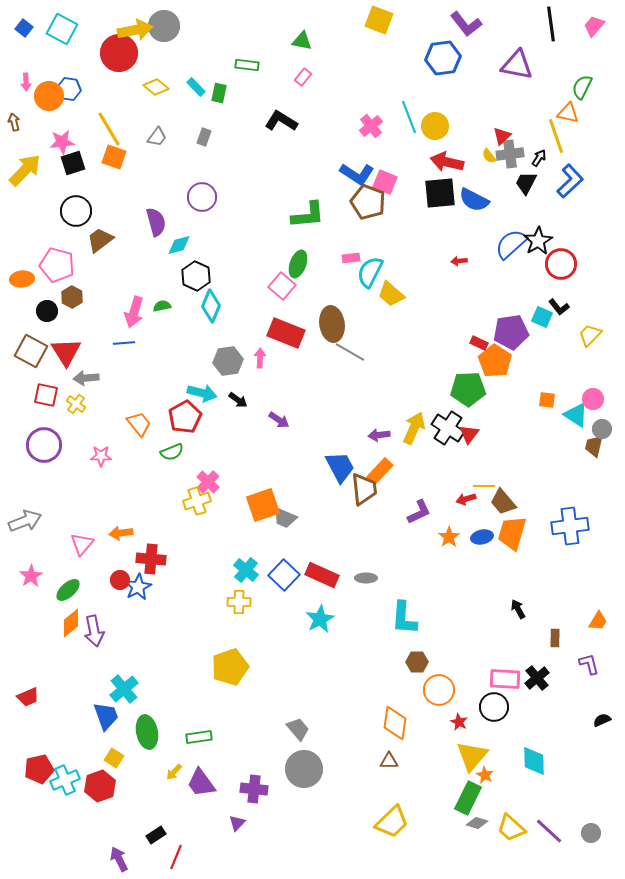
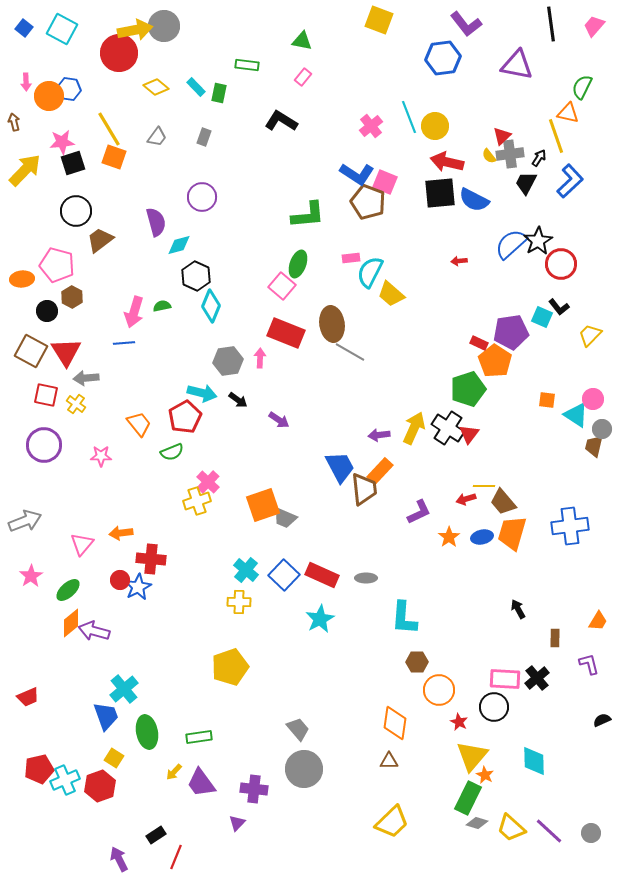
green pentagon at (468, 389): rotated 16 degrees counterclockwise
purple arrow at (94, 631): rotated 116 degrees clockwise
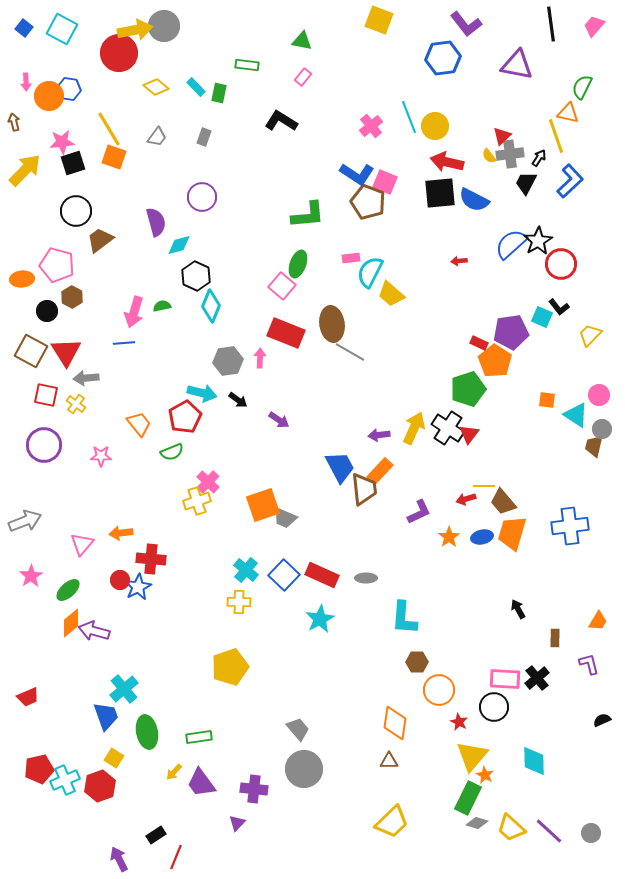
pink circle at (593, 399): moved 6 px right, 4 px up
